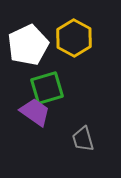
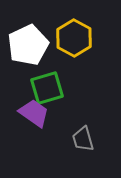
purple trapezoid: moved 1 px left, 1 px down
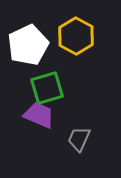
yellow hexagon: moved 2 px right, 2 px up
purple trapezoid: moved 5 px right, 2 px down; rotated 12 degrees counterclockwise
gray trapezoid: moved 4 px left; rotated 40 degrees clockwise
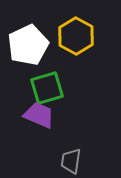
gray trapezoid: moved 8 px left, 22 px down; rotated 16 degrees counterclockwise
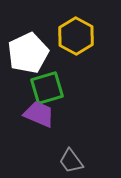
white pentagon: moved 8 px down
purple trapezoid: moved 1 px up
gray trapezoid: rotated 44 degrees counterclockwise
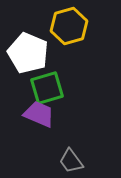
yellow hexagon: moved 7 px left, 10 px up; rotated 15 degrees clockwise
white pentagon: rotated 24 degrees counterclockwise
